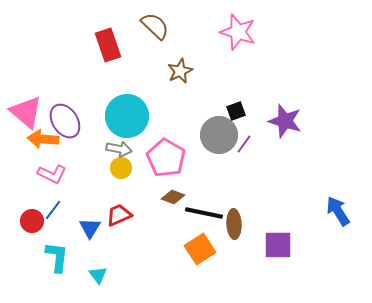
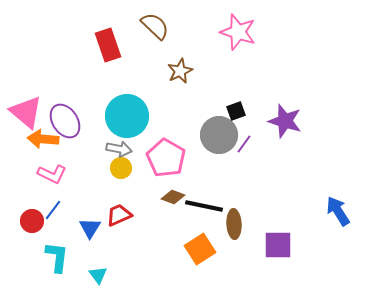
black line: moved 7 px up
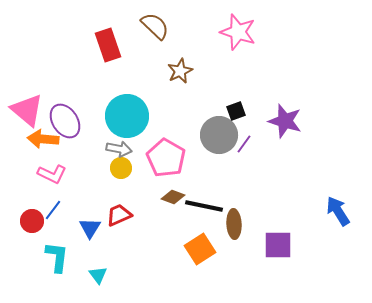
pink triangle: moved 1 px right, 2 px up
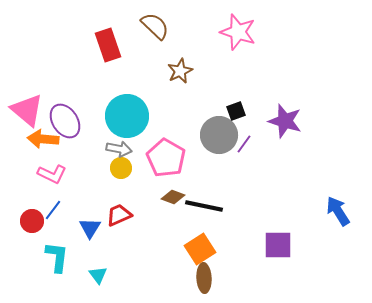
brown ellipse: moved 30 px left, 54 px down
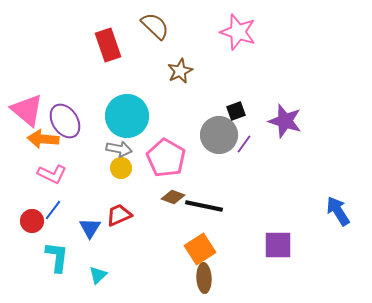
cyan triangle: rotated 24 degrees clockwise
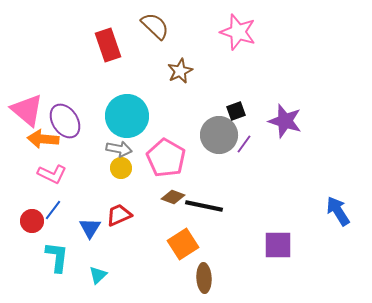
orange square: moved 17 px left, 5 px up
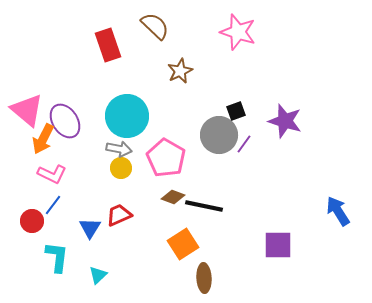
orange arrow: rotated 68 degrees counterclockwise
blue line: moved 5 px up
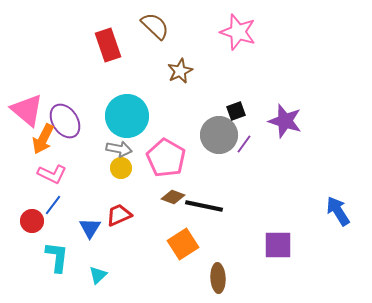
brown ellipse: moved 14 px right
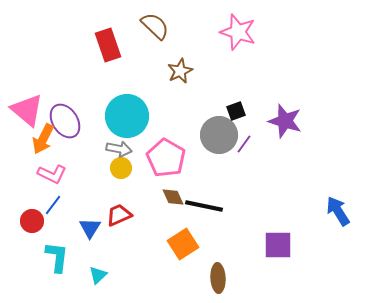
brown diamond: rotated 45 degrees clockwise
